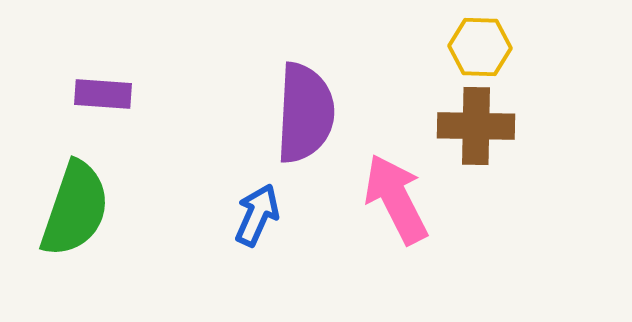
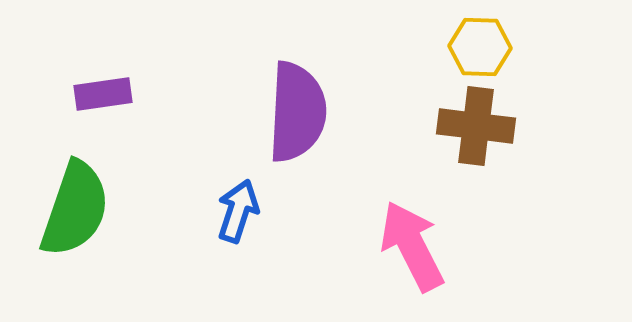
purple rectangle: rotated 12 degrees counterclockwise
purple semicircle: moved 8 px left, 1 px up
brown cross: rotated 6 degrees clockwise
pink arrow: moved 16 px right, 47 px down
blue arrow: moved 19 px left, 4 px up; rotated 6 degrees counterclockwise
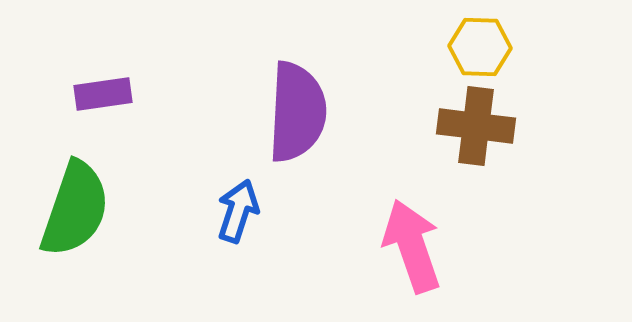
pink arrow: rotated 8 degrees clockwise
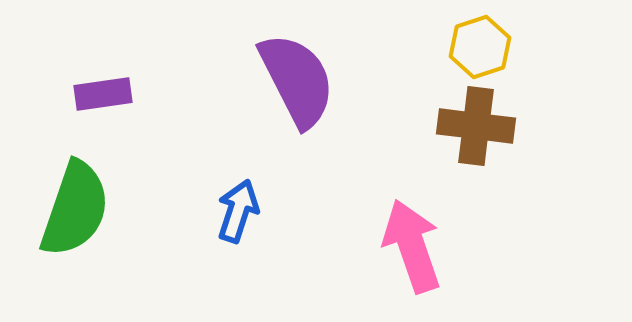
yellow hexagon: rotated 20 degrees counterclockwise
purple semicircle: moved 32 px up; rotated 30 degrees counterclockwise
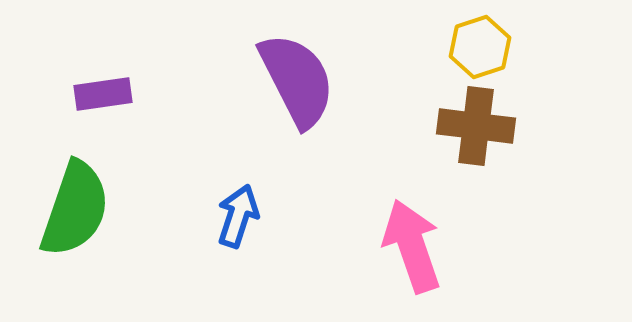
blue arrow: moved 5 px down
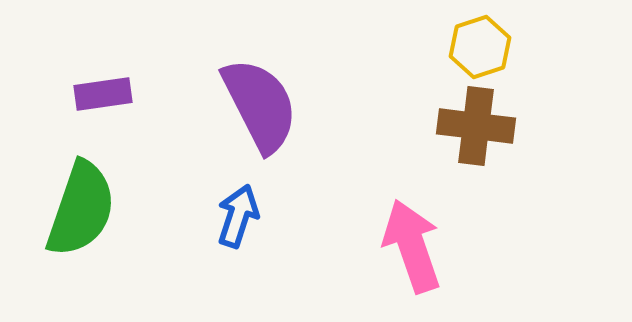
purple semicircle: moved 37 px left, 25 px down
green semicircle: moved 6 px right
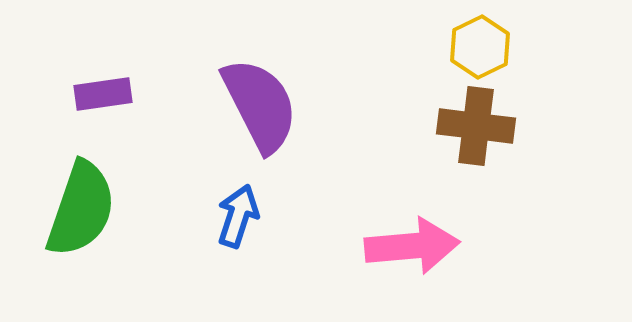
yellow hexagon: rotated 8 degrees counterclockwise
pink arrow: rotated 104 degrees clockwise
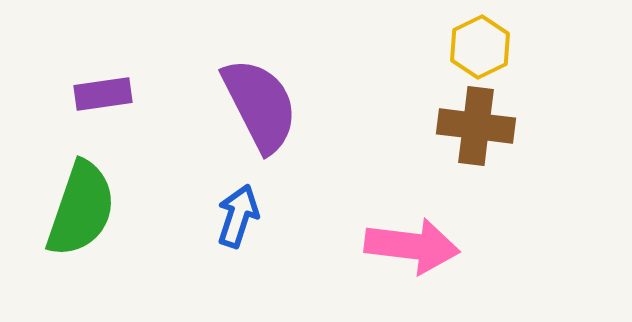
pink arrow: rotated 12 degrees clockwise
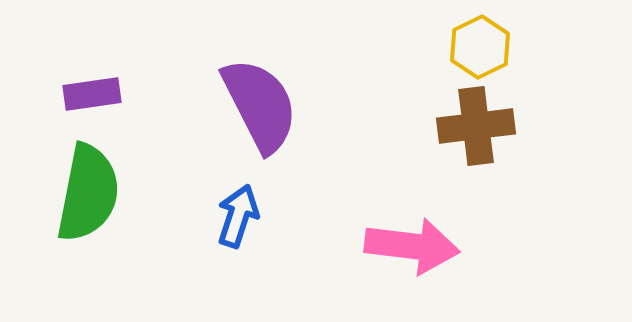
purple rectangle: moved 11 px left
brown cross: rotated 14 degrees counterclockwise
green semicircle: moved 7 px right, 16 px up; rotated 8 degrees counterclockwise
